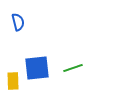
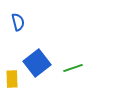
blue square: moved 5 px up; rotated 32 degrees counterclockwise
yellow rectangle: moved 1 px left, 2 px up
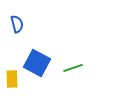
blue semicircle: moved 1 px left, 2 px down
blue square: rotated 24 degrees counterclockwise
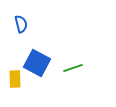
blue semicircle: moved 4 px right
yellow rectangle: moved 3 px right
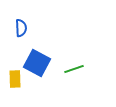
blue semicircle: moved 4 px down; rotated 12 degrees clockwise
green line: moved 1 px right, 1 px down
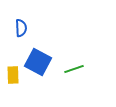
blue square: moved 1 px right, 1 px up
yellow rectangle: moved 2 px left, 4 px up
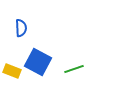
yellow rectangle: moved 1 px left, 4 px up; rotated 66 degrees counterclockwise
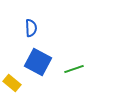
blue semicircle: moved 10 px right
yellow rectangle: moved 12 px down; rotated 18 degrees clockwise
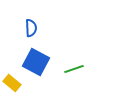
blue square: moved 2 px left
